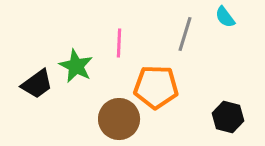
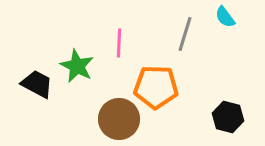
green star: moved 1 px right
black trapezoid: rotated 116 degrees counterclockwise
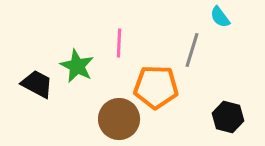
cyan semicircle: moved 5 px left
gray line: moved 7 px right, 16 px down
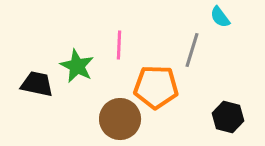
pink line: moved 2 px down
black trapezoid: rotated 16 degrees counterclockwise
brown circle: moved 1 px right
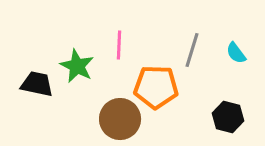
cyan semicircle: moved 16 px right, 36 px down
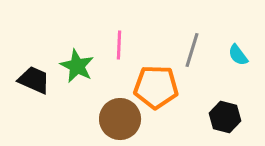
cyan semicircle: moved 2 px right, 2 px down
black trapezoid: moved 3 px left, 4 px up; rotated 12 degrees clockwise
black hexagon: moved 3 px left
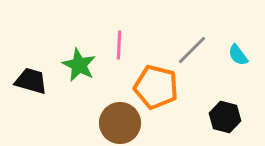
gray line: rotated 28 degrees clockwise
green star: moved 2 px right, 1 px up
black trapezoid: moved 3 px left, 1 px down; rotated 8 degrees counterclockwise
orange pentagon: rotated 12 degrees clockwise
brown circle: moved 4 px down
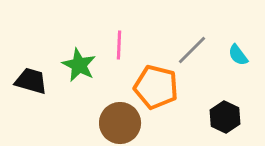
black hexagon: rotated 12 degrees clockwise
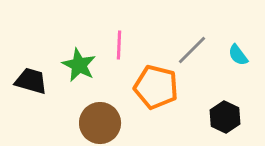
brown circle: moved 20 px left
